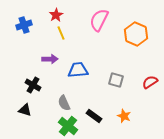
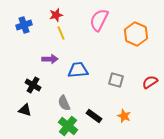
red star: rotated 16 degrees clockwise
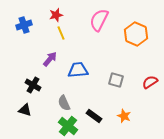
purple arrow: rotated 49 degrees counterclockwise
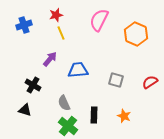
black rectangle: moved 1 px up; rotated 56 degrees clockwise
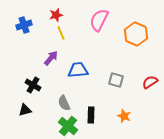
purple arrow: moved 1 px right, 1 px up
black triangle: rotated 32 degrees counterclockwise
black rectangle: moved 3 px left
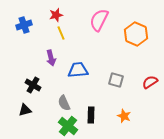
purple arrow: rotated 126 degrees clockwise
